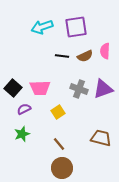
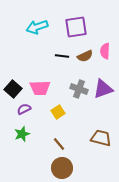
cyan arrow: moved 5 px left
black square: moved 1 px down
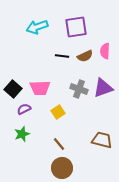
purple triangle: moved 1 px up
brown trapezoid: moved 1 px right, 2 px down
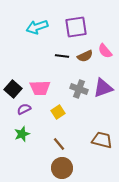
pink semicircle: rotated 42 degrees counterclockwise
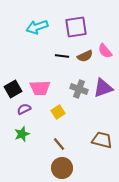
black square: rotated 18 degrees clockwise
